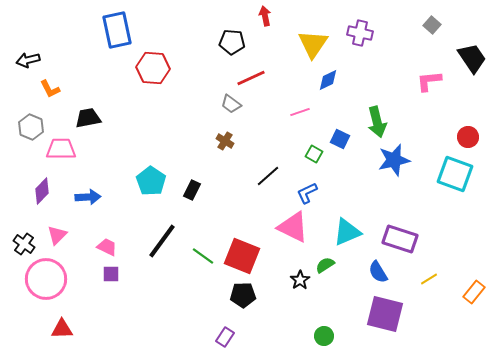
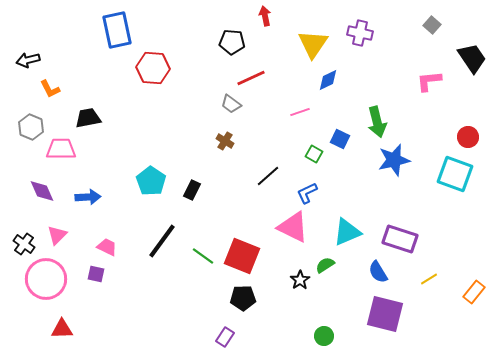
purple diamond at (42, 191): rotated 68 degrees counterclockwise
purple square at (111, 274): moved 15 px left; rotated 12 degrees clockwise
black pentagon at (243, 295): moved 3 px down
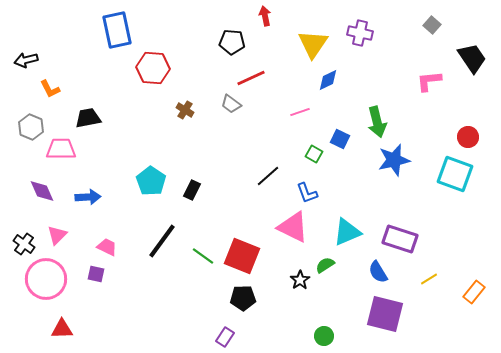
black arrow at (28, 60): moved 2 px left
brown cross at (225, 141): moved 40 px left, 31 px up
blue L-shape at (307, 193): rotated 85 degrees counterclockwise
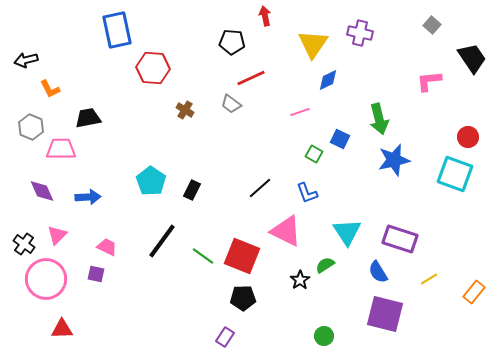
green arrow at (377, 122): moved 2 px right, 3 px up
black line at (268, 176): moved 8 px left, 12 px down
pink triangle at (293, 227): moved 7 px left, 4 px down
cyan triangle at (347, 232): rotated 40 degrees counterclockwise
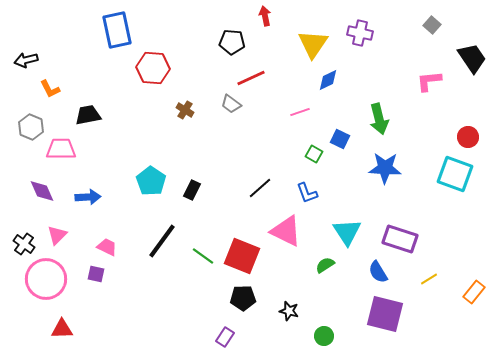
black trapezoid at (88, 118): moved 3 px up
blue star at (394, 160): moved 9 px left, 8 px down; rotated 16 degrees clockwise
black star at (300, 280): moved 11 px left, 31 px down; rotated 24 degrees counterclockwise
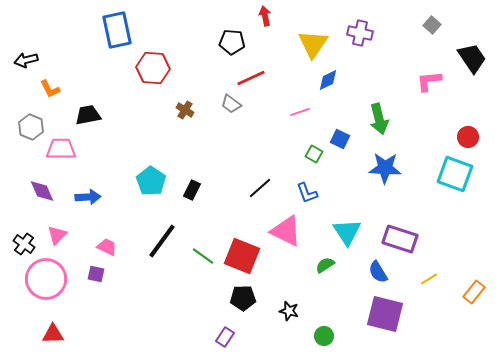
red triangle at (62, 329): moved 9 px left, 5 px down
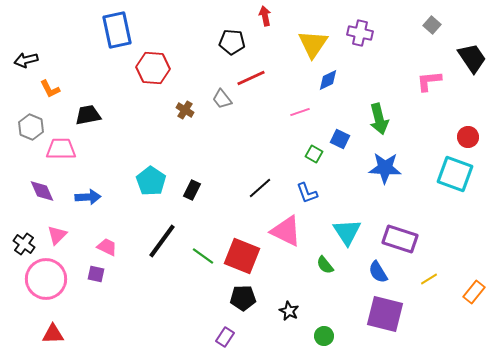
gray trapezoid at (231, 104): moved 9 px left, 5 px up; rotated 15 degrees clockwise
green semicircle at (325, 265): rotated 96 degrees counterclockwise
black star at (289, 311): rotated 12 degrees clockwise
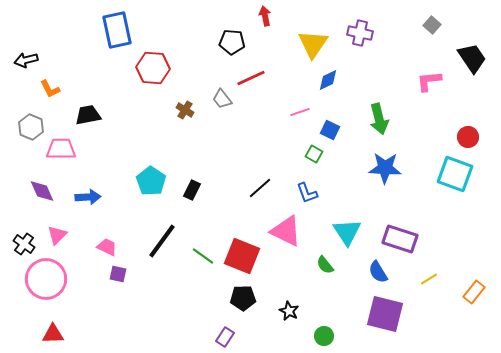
blue square at (340, 139): moved 10 px left, 9 px up
purple square at (96, 274): moved 22 px right
